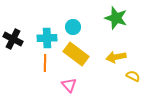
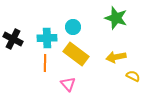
pink triangle: moved 1 px left, 1 px up
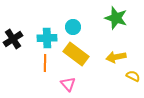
black cross: rotated 30 degrees clockwise
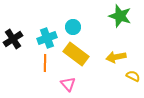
green star: moved 4 px right, 2 px up
cyan cross: rotated 18 degrees counterclockwise
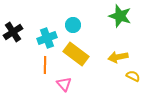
cyan circle: moved 2 px up
black cross: moved 7 px up
yellow arrow: moved 2 px right
orange line: moved 2 px down
pink triangle: moved 4 px left
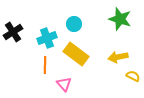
green star: moved 3 px down
cyan circle: moved 1 px right, 1 px up
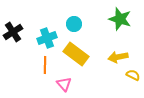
yellow semicircle: moved 1 px up
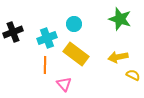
black cross: rotated 12 degrees clockwise
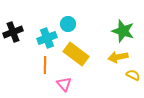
green star: moved 3 px right, 12 px down
cyan circle: moved 6 px left
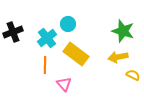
cyan cross: rotated 18 degrees counterclockwise
